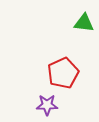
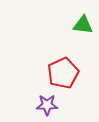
green triangle: moved 1 px left, 2 px down
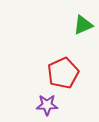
green triangle: rotated 30 degrees counterclockwise
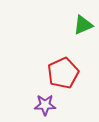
purple star: moved 2 px left
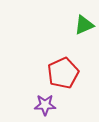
green triangle: moved 1 px right
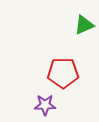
red pentagon: rotated 24 degrees clockwise
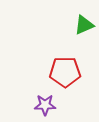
red pentagon: moved 2 px right, 1 px up
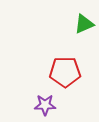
green triangle: moved 1 px up
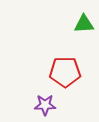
green triangle: rotated 20 degrees clockwise
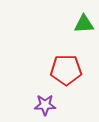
red pentagon: moved 1 px right, 2 px up
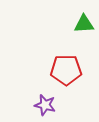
purple star: rotated 15 degrees clockwise
